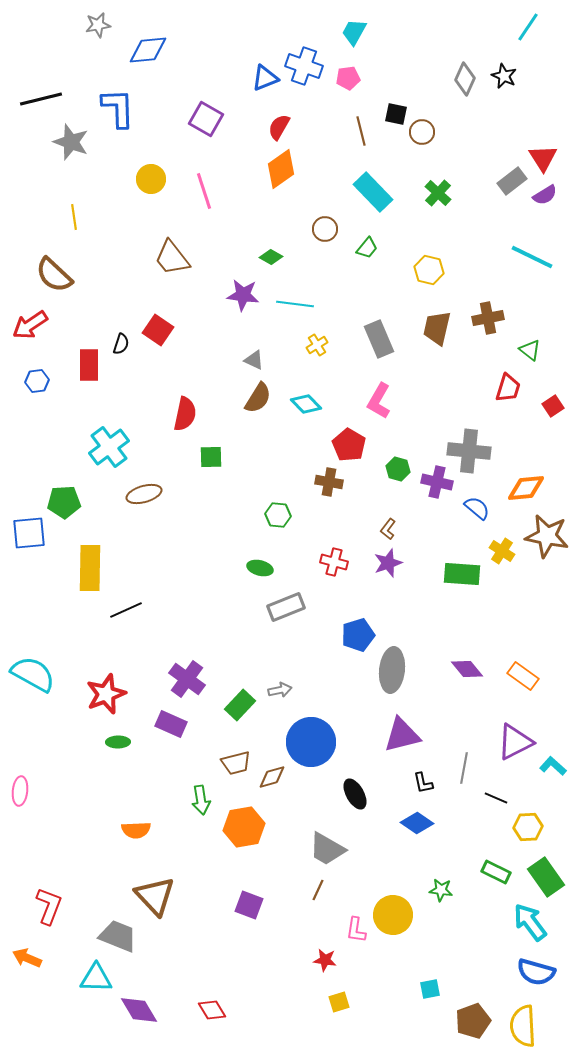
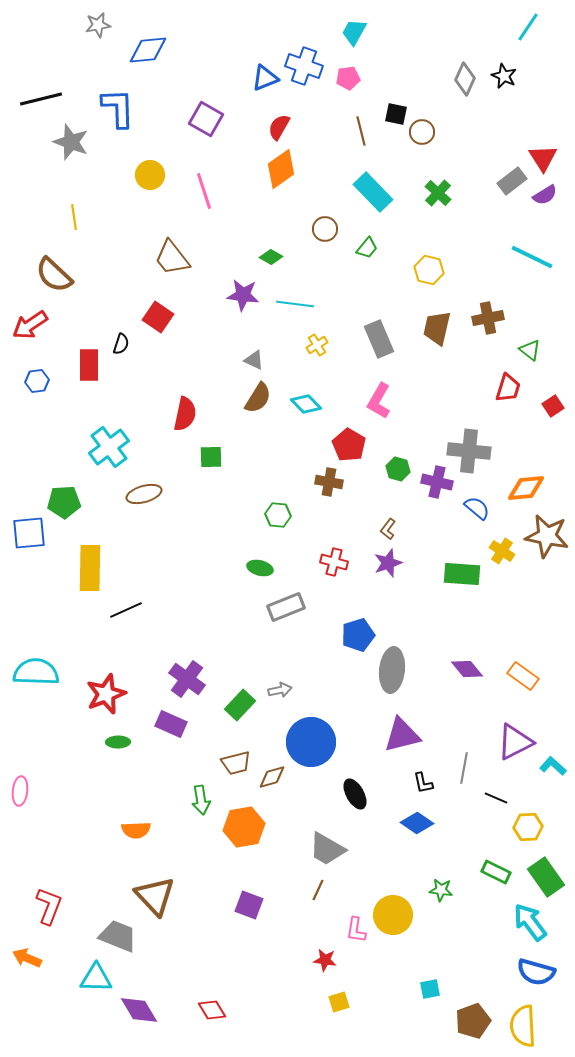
yellow circle at (151, 179): moved 1 px left, 4 px up
red square at (158, 330): moved 13 px up
cyan semicircle at (33, 674): moved 3 px right, 2 px up; rotated 27 degrees counterclockwise
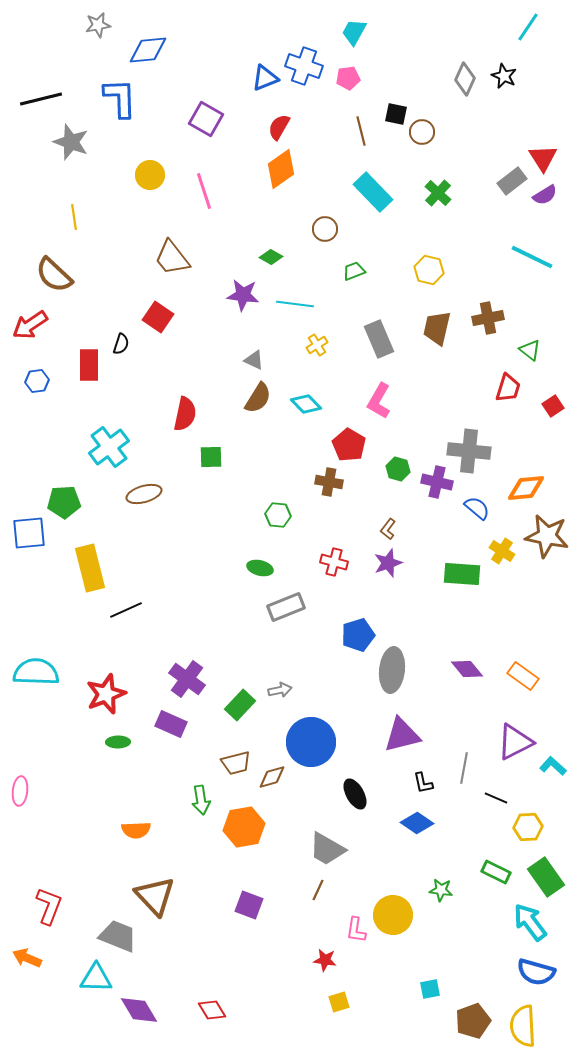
blue L-shape at (118, 108): moved 2 px right, 10 px up
green trapezoid at (367, 248): moved 13 px left, 23 px down; rotated 150 degrees counterclockwise
yellow rectangle at (90, 568): rotated 15 degrees counterclockwise
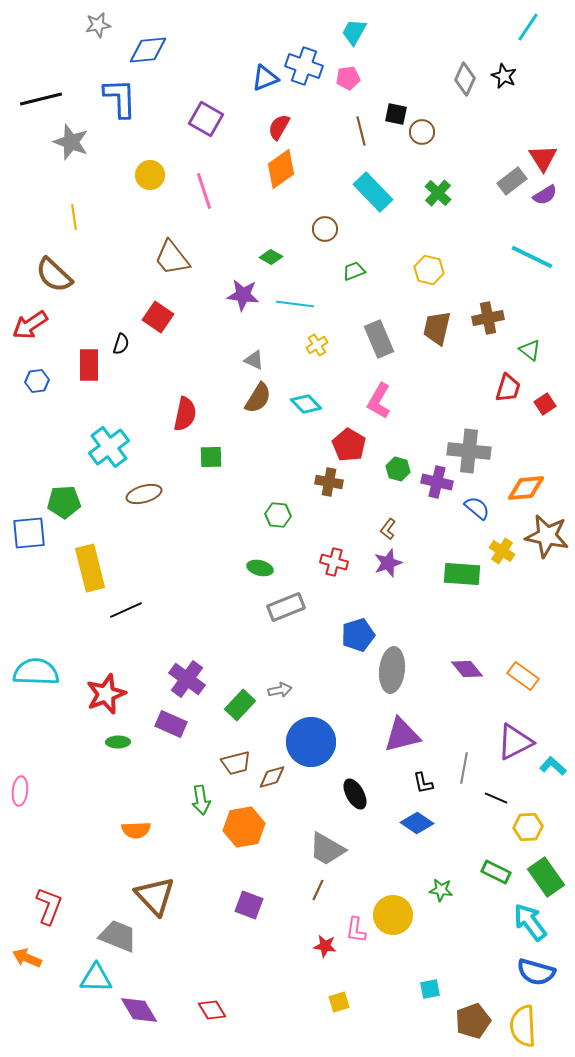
red square at (553, 406): moved 8 px left, 2 px up
red star at (325, 960): moved 14 px up
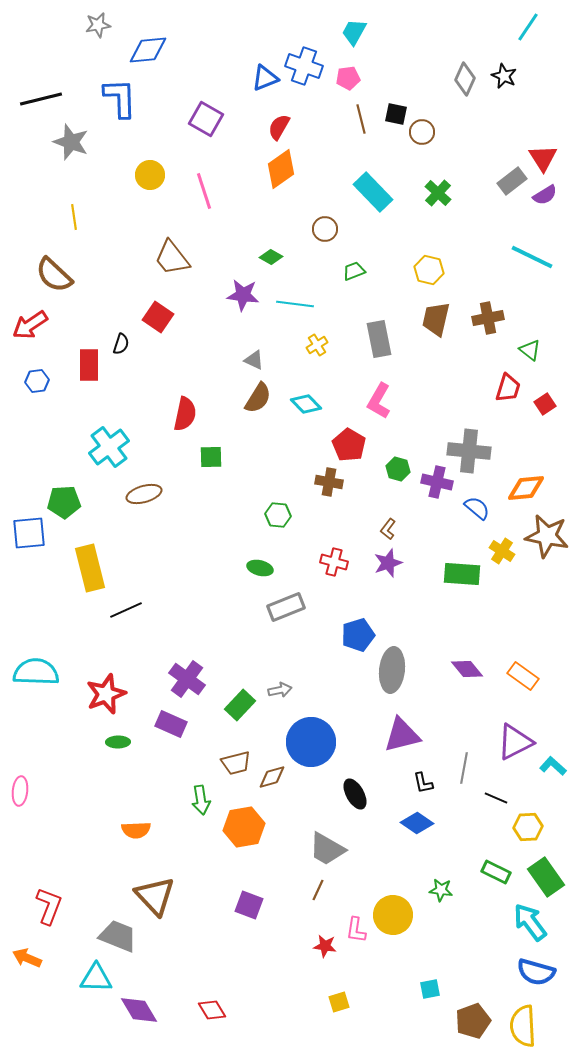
brown line at (361, 131): moved 12 px up
brown trapezoid at (437, 328): moved 1 px left, 9 px up
gray rectangle at (379, 339): rotated 12 degrees clockwise
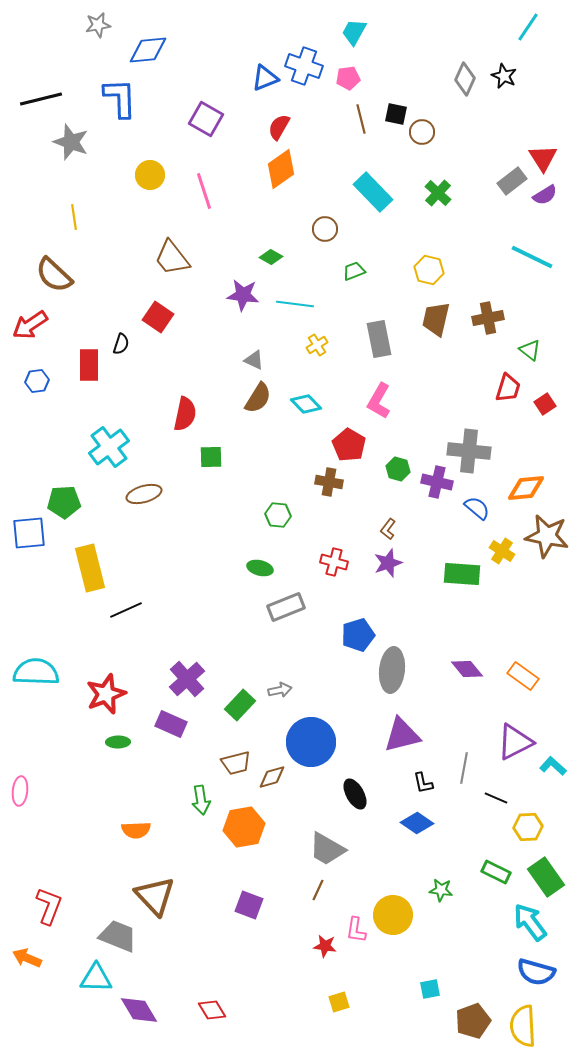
purple cross at (187, 679): rotated 12 degrees clockwise
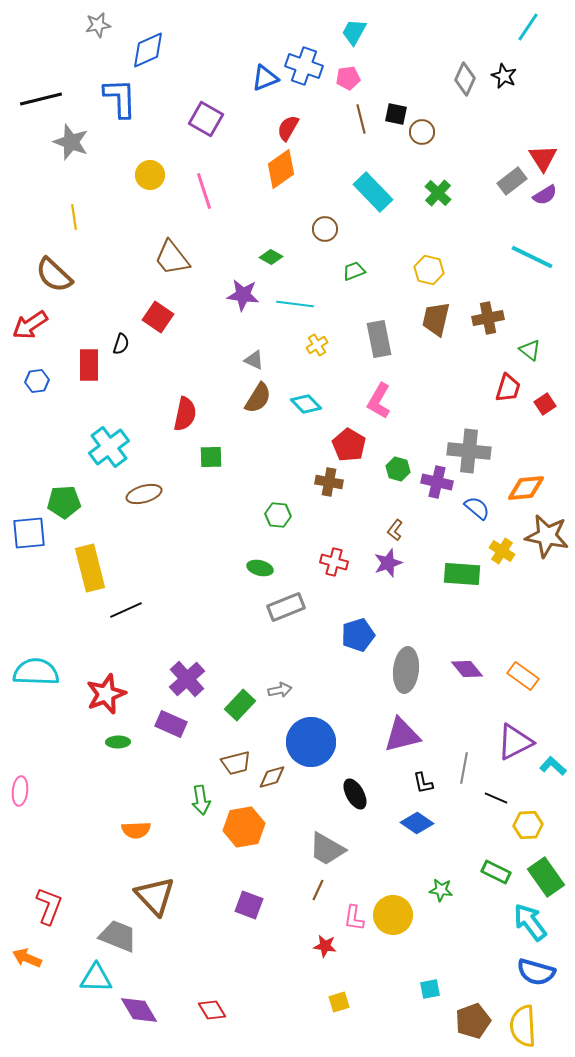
blue diamond at (148, 50): rotated 18 degrees counterclockwise
red semicircle at (279, 127): moved 9 px right, 1 px down
brown L-shape at (388, 529): moved 7 px right, 1 px down
gray ellipse at (392, 670): moved 14 px right
yellow hexagon at (528, 827): moved 2 px up
pink L-shape at (356, 930): moved 2 px left, 12 px up
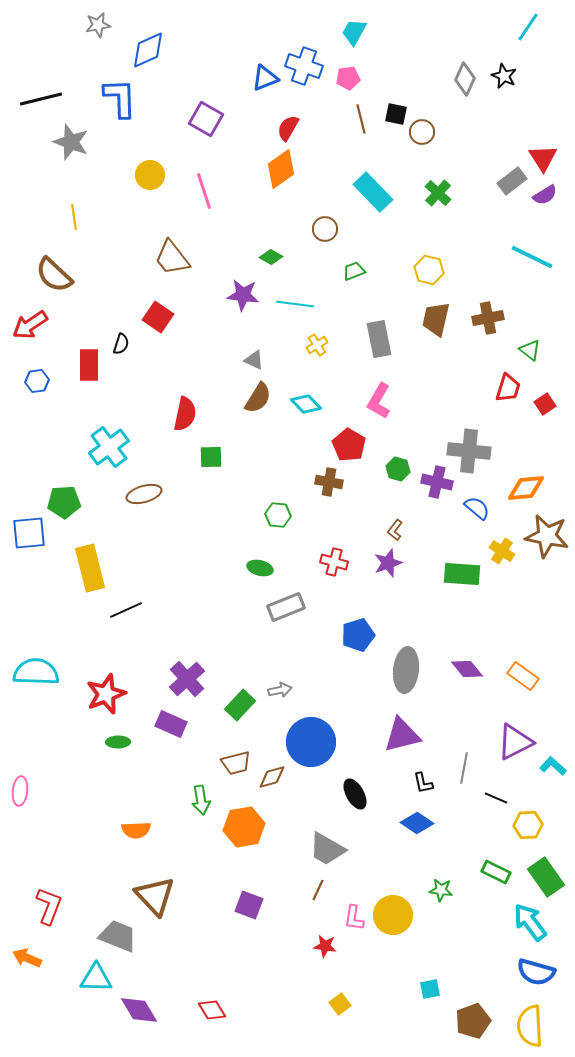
yellow square at (339, 1002): moved 1 px right, 2 px down; rotated 20 degrees counterclockwise
yellow semicircle at (523, 1026): moved 7 px right
